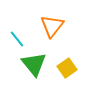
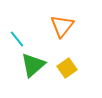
orange triangle: moved 10 px right
green triangle: moved 1 px left, 1 px down; rotated 28 degrees clockwise
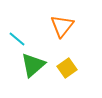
cyan line: rotated 12 degrees counterclockwise
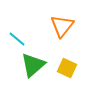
yellow square: rotated 30 degrees counterclockwise
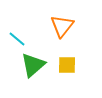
yellow square: moved 3 px up; rotated 24 degrees counterclockwise
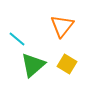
yellow square: moved 1 px up; rotated 30 degrees clockwise
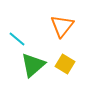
yellow square: moved 2 px left
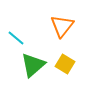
cyan line: moved 1 px left, 1 px up
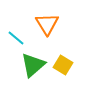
orange triangle: moved 15 px left, 2 px up; rotated 10 degrees counterclockwise
yellow square: moved 2 px left, 1 px down
